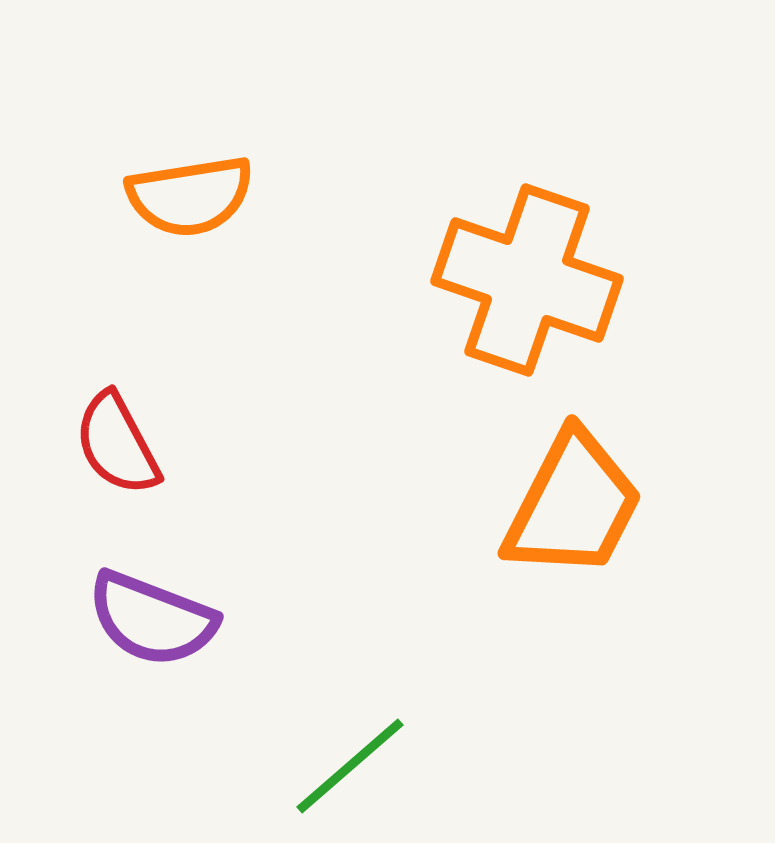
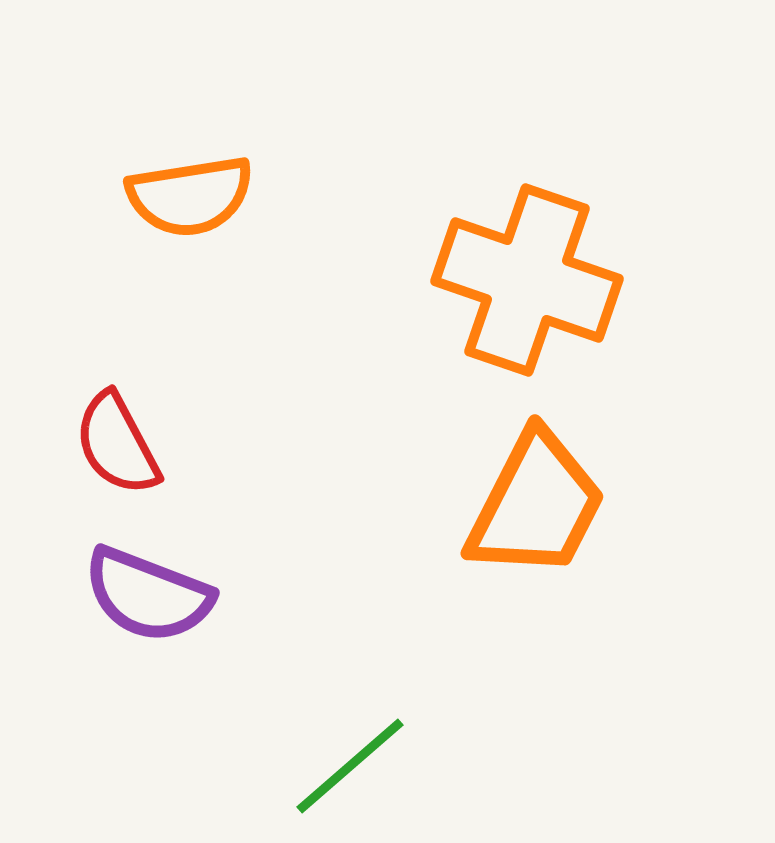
orange trapezoid: moved 37 px left
purple semicircle: moved 4 px left, 24 px up
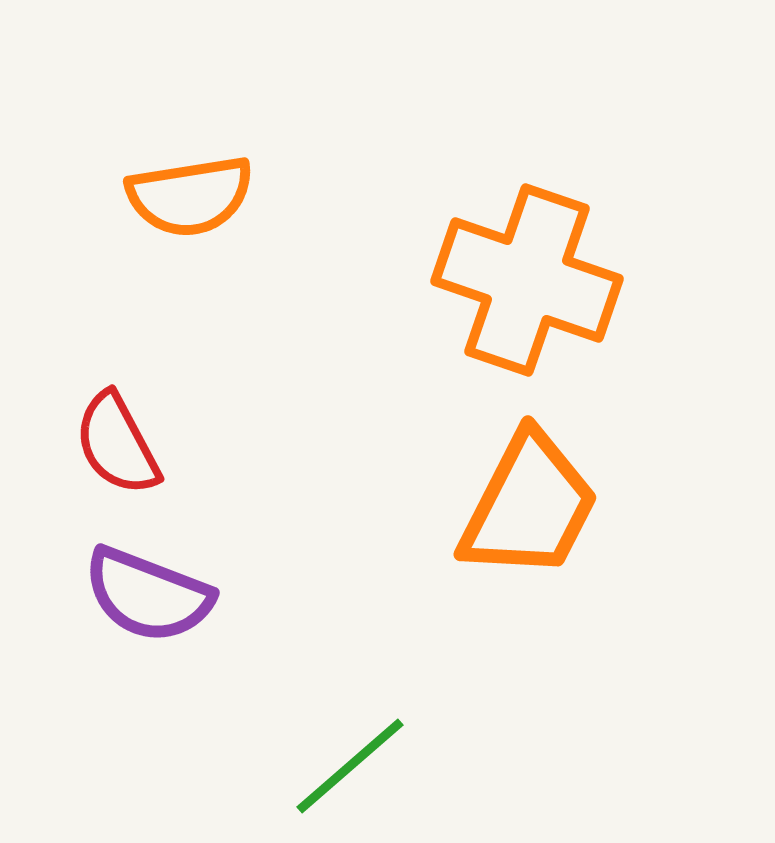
orange trapezoid: moved 7 px left, 1 px down
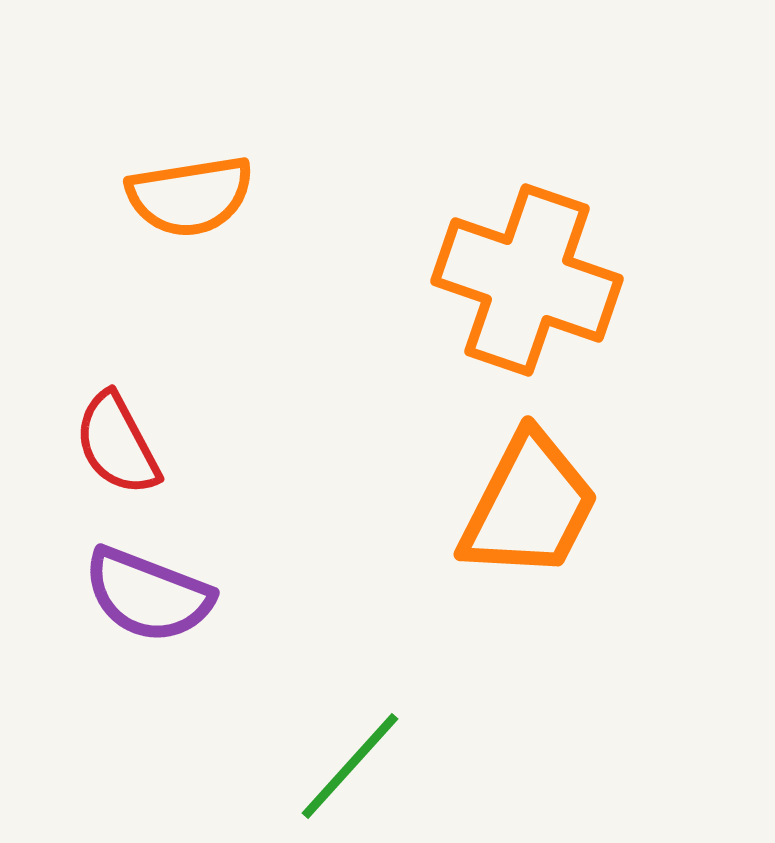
green line: rotated 7 degrees counterclockwise
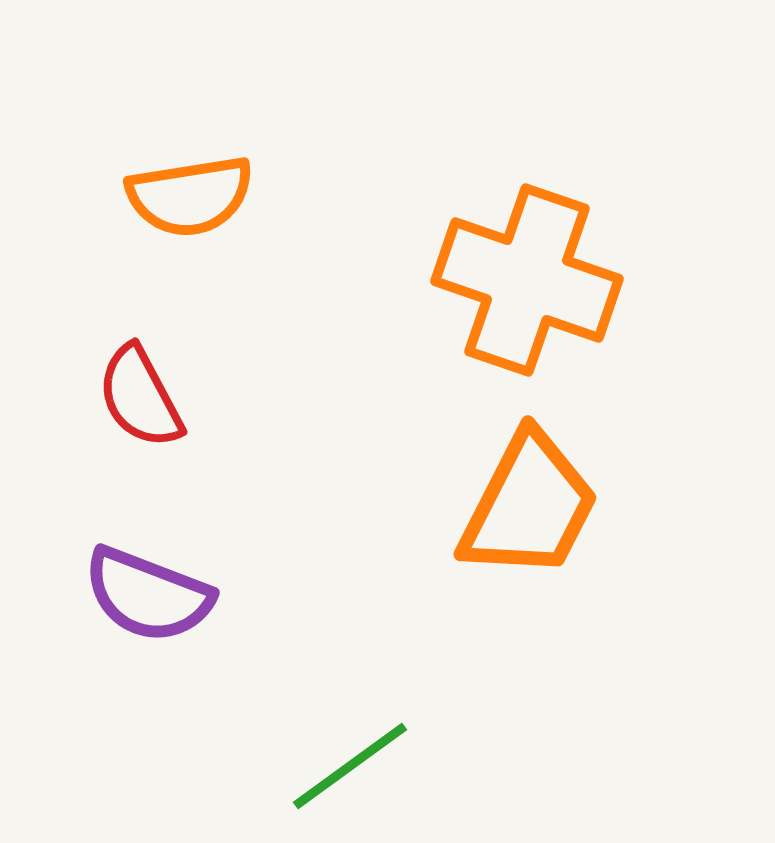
red semicircle: moved 23 px right, 47 px up
green line: rotated 12 degrees clockwise
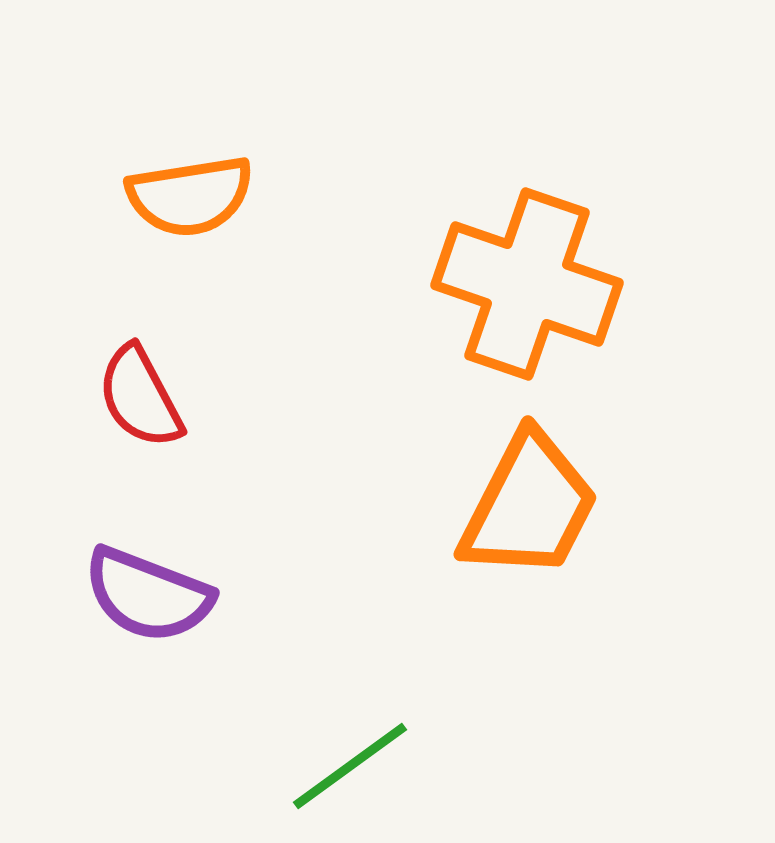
orange cross: moved 4 px down
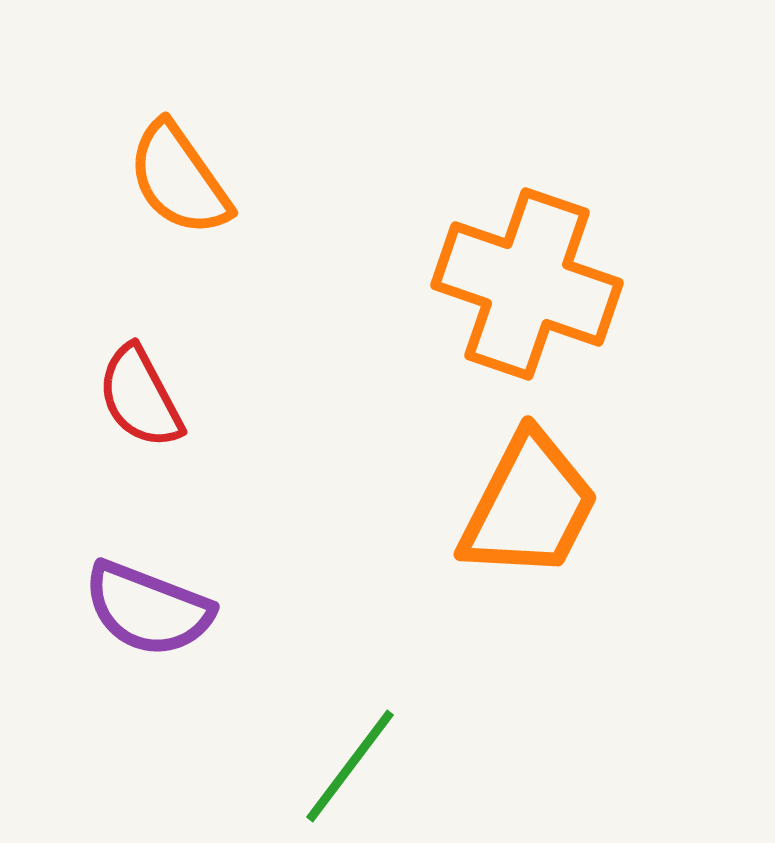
orange semicircle: moved 11 px left, 17 px up; rotated 64 degrees clockwise
purple semicircle: moved 14 px down
green line: rotated 17 degrees counterclockwise
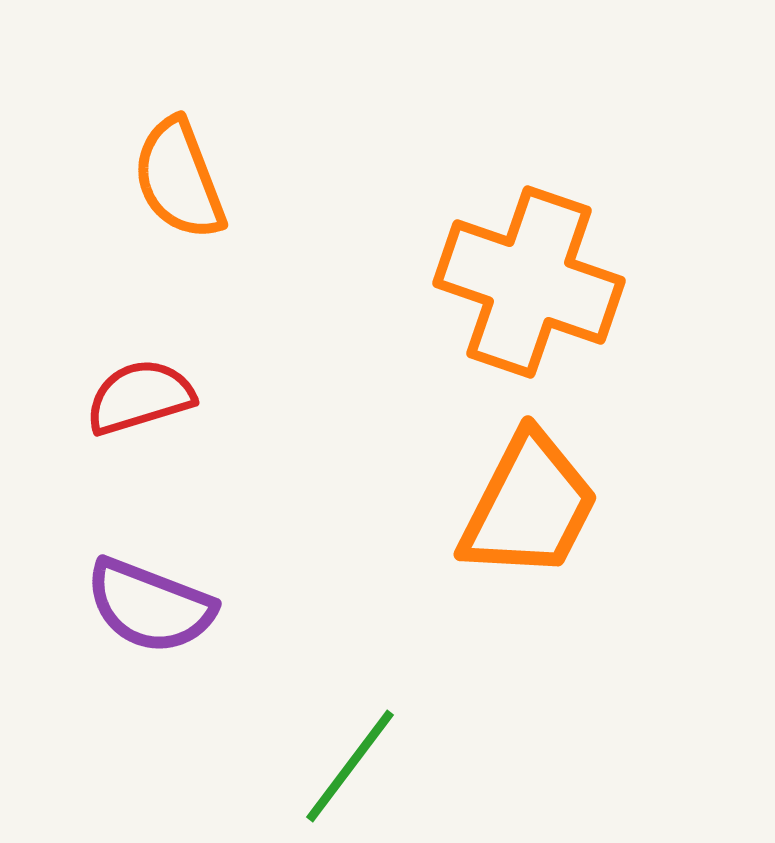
orange semicircle: rotated 14 degrees clockwise
orange cross: moved 2 px right, 2 px up
red semicircle: rotated 101 degrees clockwise
purple semicircle: moved 2 px right, 3 px up
